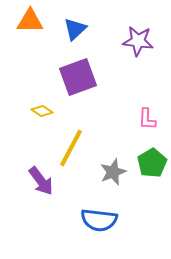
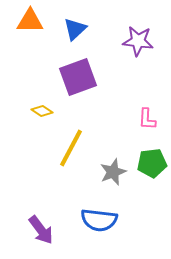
green pentagon: rotated 24 degrees clockwise
purple arrow: moved 49 px down
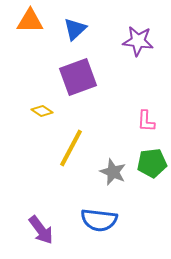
pink L-shape: moved 1 px left, 2 px down
gray star: rotated 28 degrees counterclockwise
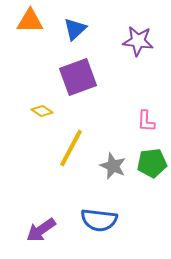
gray star: moved 6 px up
purple arrow: rotated 92 degrees clockwise
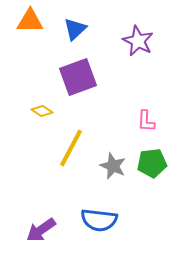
purple star: rotated 20 degrees clockwise
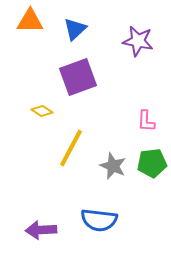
purple star: rotated 16 degrees counterclockwise
purple arrow: rotated 32 degrees clockwise
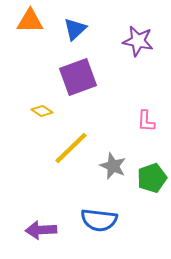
yellow line: rotated 18 degrees clockwise
green pentagon: moved 15 px down; rotated 12 degrees counterclockwise
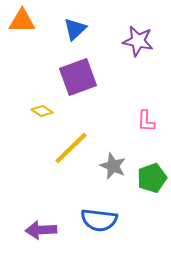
orange triangle: moved 8 px left
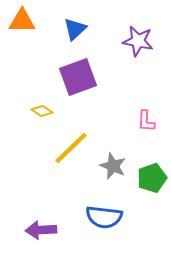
blue semicircle: moved 5 px right, 3 px up
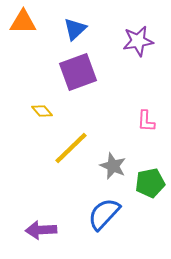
orange triangle: moved 1 px right, 1 px down
purple star: rotated 20 degrees counterclockwise
purple square: moved 5 px up
yellow diamond: rotated 15 degrees clockwise
green pentagon: moved 2 px left, 5 px down; rotated 8 degrees clockwise
blue semicircle: moved 3 px up; rotated 126 degrees clockwise
